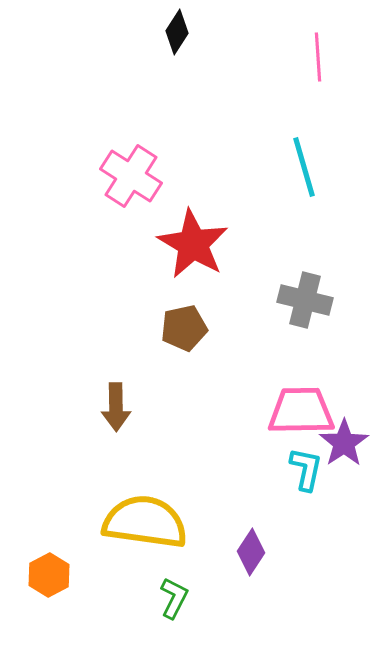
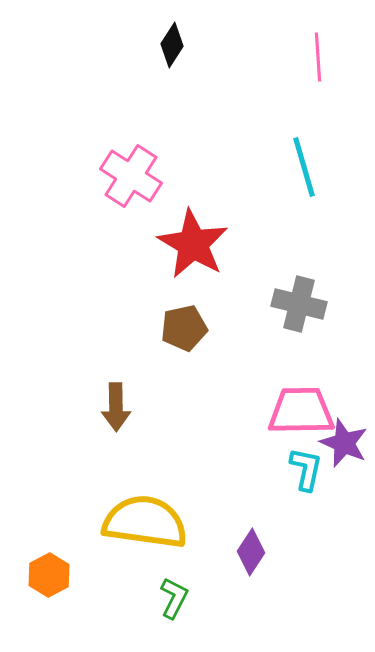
black diamond: moved 5 px left, 13 px down
gray cross: moved 6 px left, 4 px down
purple star: rotated 15 degrees counterclockwise
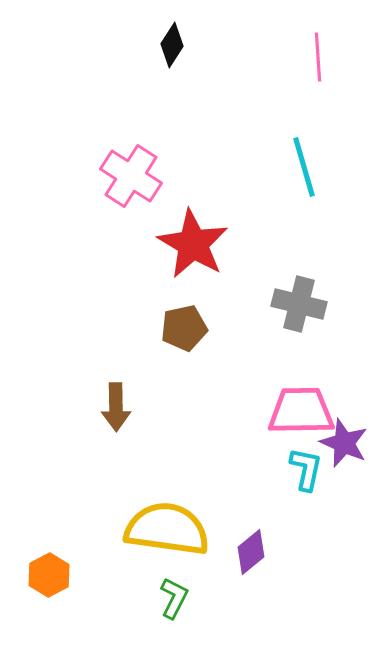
yellow semicircle: moved 22 px right, 7 px down
purple diamond: rotated 18 degrees clockwise
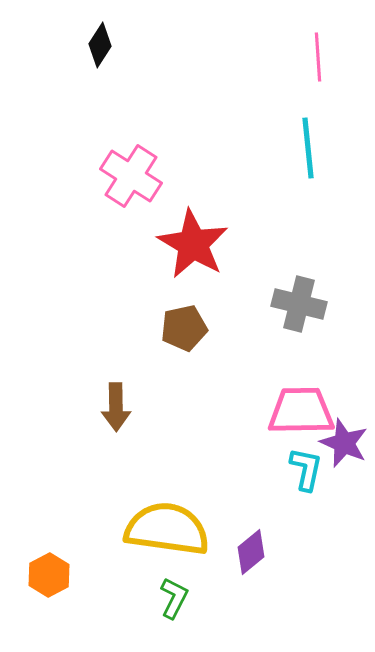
black diamond: moved 72 px left
cyan line: moved 4 px right, 19 px up; rotated 10 degrees clockwise
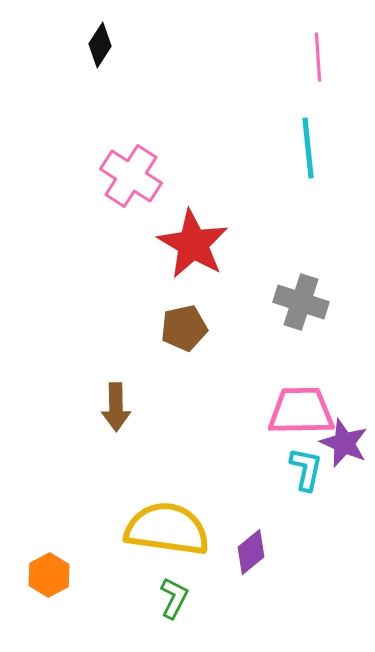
gray cross: moved 2 px right, 2 px up; rotated 4 degrees clockwise
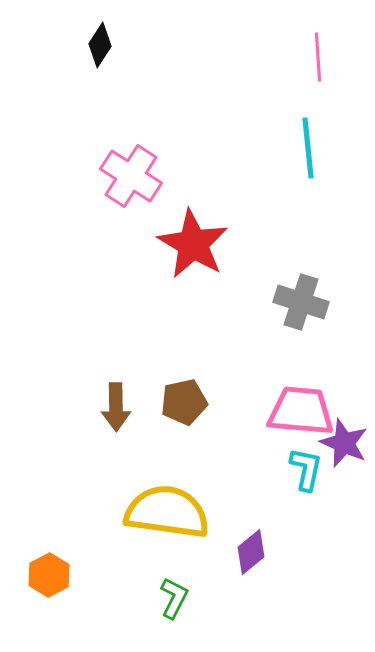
brown pentagon: moved 74 px down
pink trapezoid: rotated 6 degrees clockwise
yellow semicircle: moved 17 px up
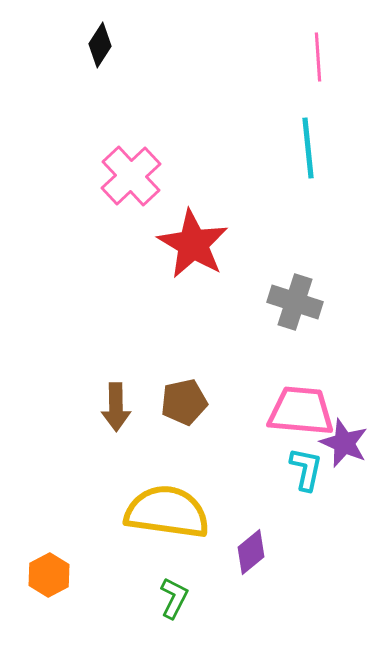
pink cross: rotated 14 degrees clockwise
gray cross: moved 6 px left
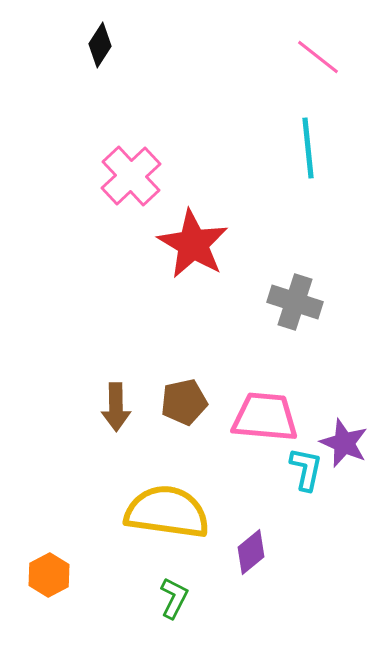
pink line: rotated 48 degrees counterclockwise
pink trapezoid: moved 36 px left, 6 px down
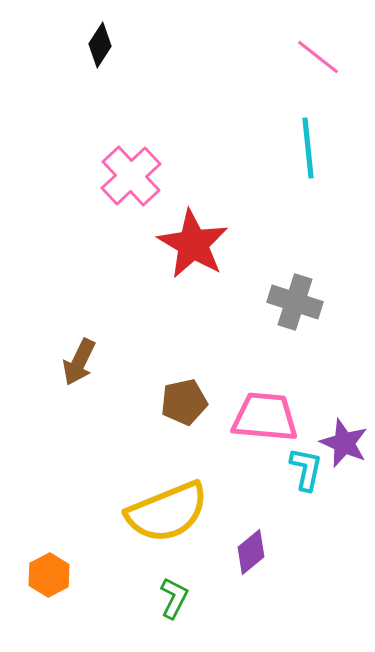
brown arrow: moved 37 px left, 45 px up; rotated 27 degrees clockwise
yellow semicircle: rotated 150 degrees clockwise
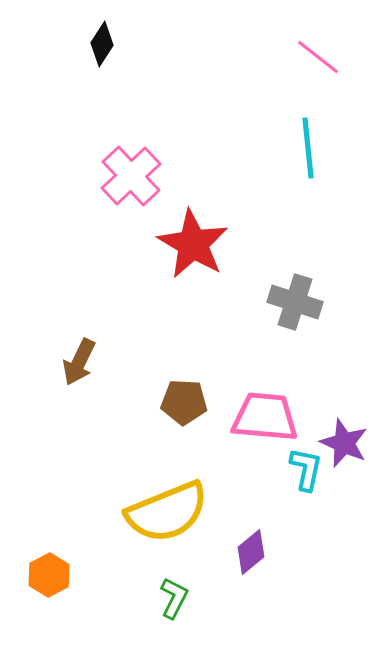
black diamond: moved 2 px right, 1 px up
brown pentagon: rotated 15 degrees clockwise
